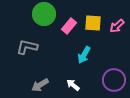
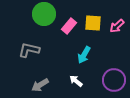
gray L-shape: moved 2 px right, 3 px down
white arrow: moved 3 px right, 4 px up
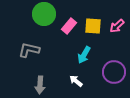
yellow square: moved 3 px down
purple circle: moved 8 px up
gray arrow: rotated 54 degrees counterclockwise
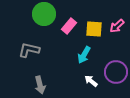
yellow square: moved 1 px right, 3 px down
purple circle: moved 2 px right
white arrow: moved 15 px right
gray arrow: rotated 18 degrees counterclockwise
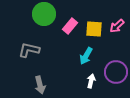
pink rectangle: moved 1 px right
cyan arrow: moved 2 px right, 1 px down
white arrow: rotated 64 degrees clockwise
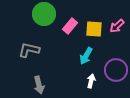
purple circle: moved 2 px up
gray arrow: moved 1 px left
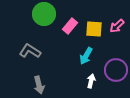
gray L-shape: moved 1 px right, 1 px down; rotated 20 degrees clockwise
